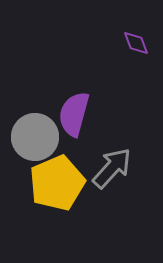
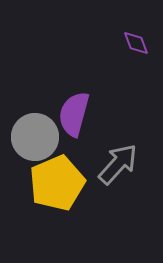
gray arrow: moved 6 px right, 4 px up
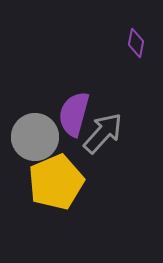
purple diamond: rotated 32 degrees clockwise
gray arrow: moved 15 px left, 31 px up
yellow pentagon: moved 1 px left, 1 px up
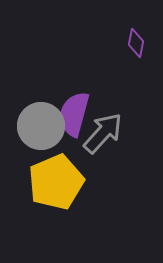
gray circle: moved 6 px right, 11 px up
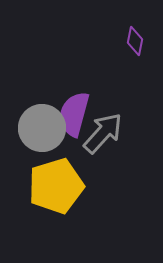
purple diamond: moved 1 px left, 2 px up
gray circle: moved 1 px right, 2 px down
yellow pentagon: moved 4 px down; rotated 6 degrees clockwise
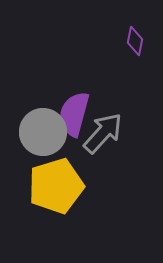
gray circle: moved 1 px right, 4 px down
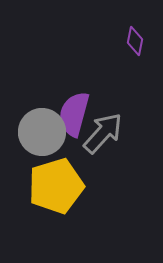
gray circle: moved 1 px left
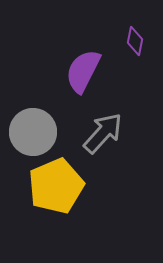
purple semicircle: moved 9 px right, 43 px up; rotated 12 degrees clockwise
gray circle: moved 9 px left
yellow pentagon: rotated 6 degrees counterclockwise
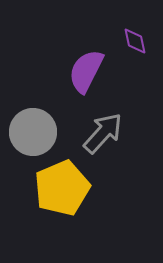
purple diamond: rotated 24 degrees counterclockwise
purple semicircle: moved 3 px right
yellow pentagon: moved 6 px right, 2 px down
